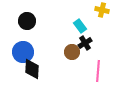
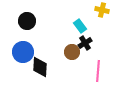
black diamond: moved 8 px right, 2 px up
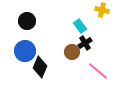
blue circle: moved 2 px right, 1 px up
black diamond: rotated 20 degrees clockwise
pink line: rotated 55 degrees counterclockwise
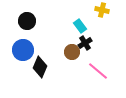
blue circle: moved 2 px left, 1 px up
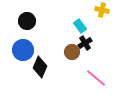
pink line: moved 2 px left, 7 px down
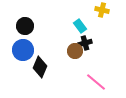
black circle: moved 2 px left, 5 px down
black cross: rotated 16 degrees clockwise
brown circle: moved 3 px right, 1 px up
pink line: moved 4 px down
